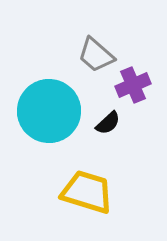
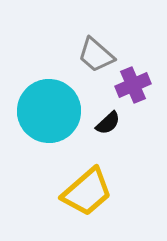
yellow trapezoid: rotated 122 degrees clockwise
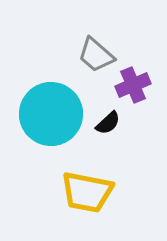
cyan circle: moved 2 px right, 3 px down
yellow trapezoid: rotated 52 degrees clockwise
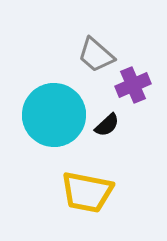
cyan circle: moved 3 px right, 1 px down
black semicircle: moved 1 px left, 2 px down
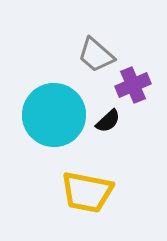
black semicircle: moved 1 px right, 4 px up
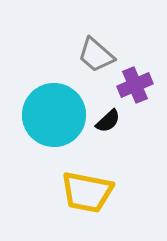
purple cross: moved 2 px right
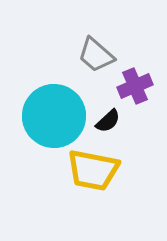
purple cross: moved 1 px down
cyan circle: moved 1 px down
yellow trapezoid: moved 6 px right, 22 px up
